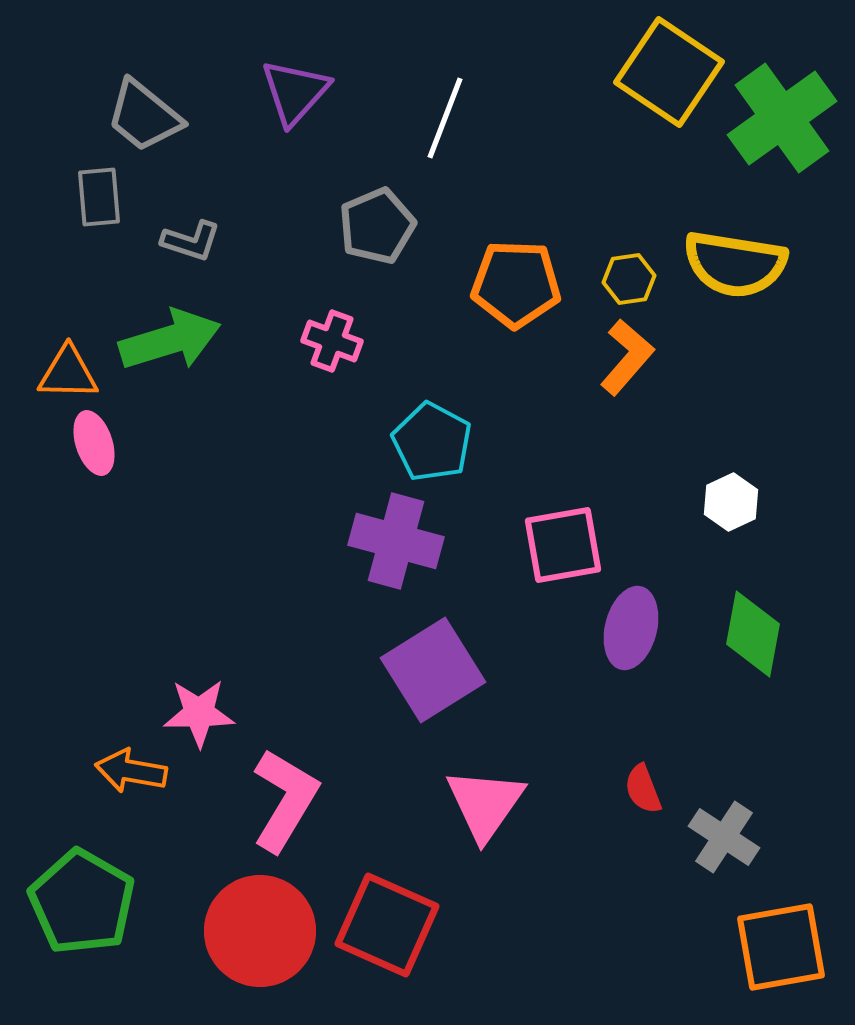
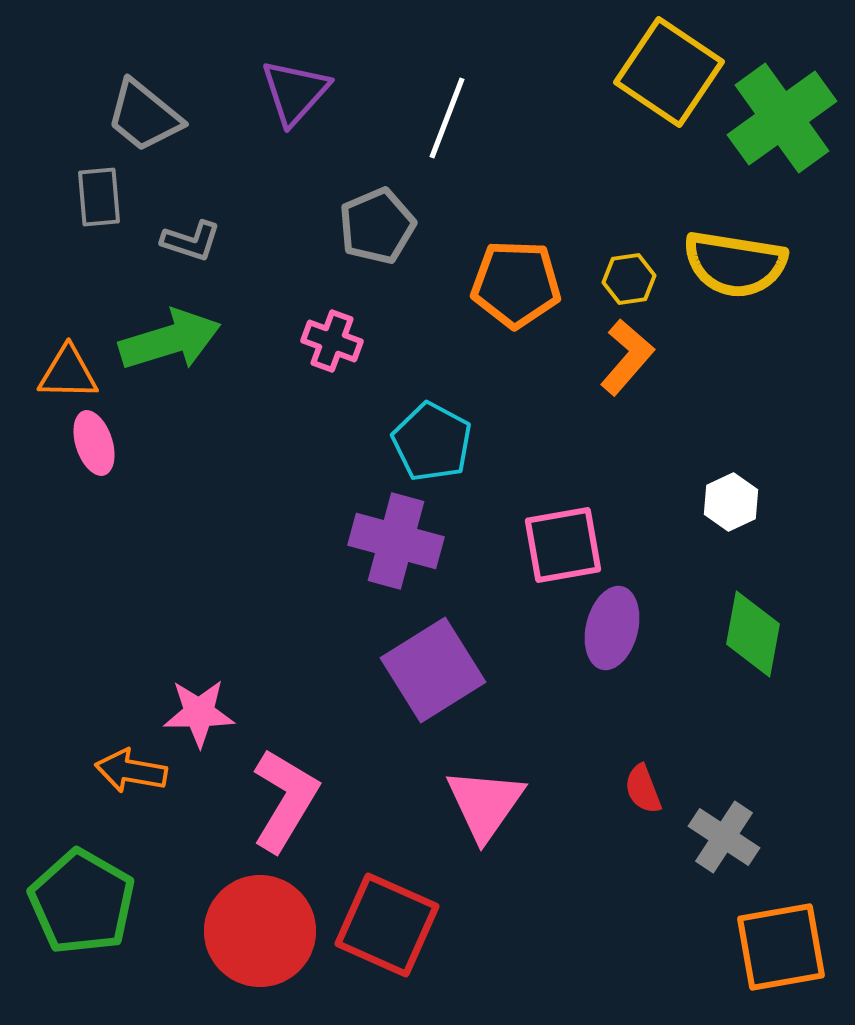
white line: moved 2 px right
purple ellipse: moved 19 px left
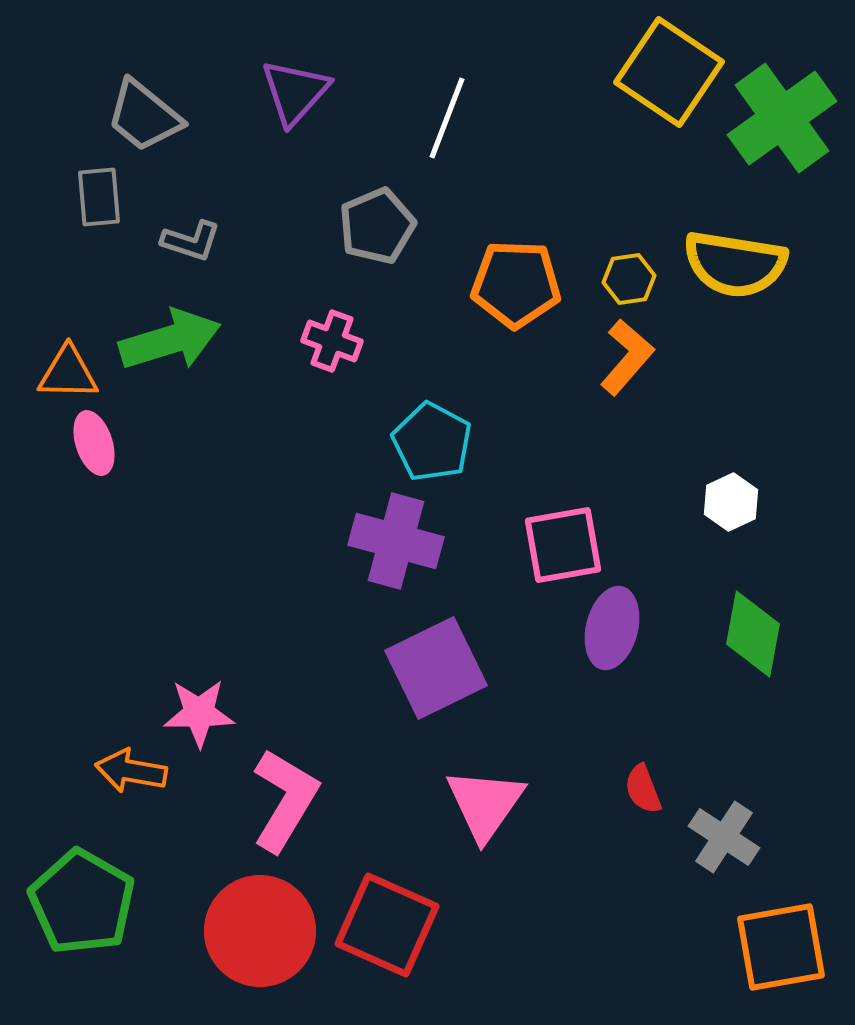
purple square: moved 3 px right, 2 px up; rotated 6 degrees clockwise
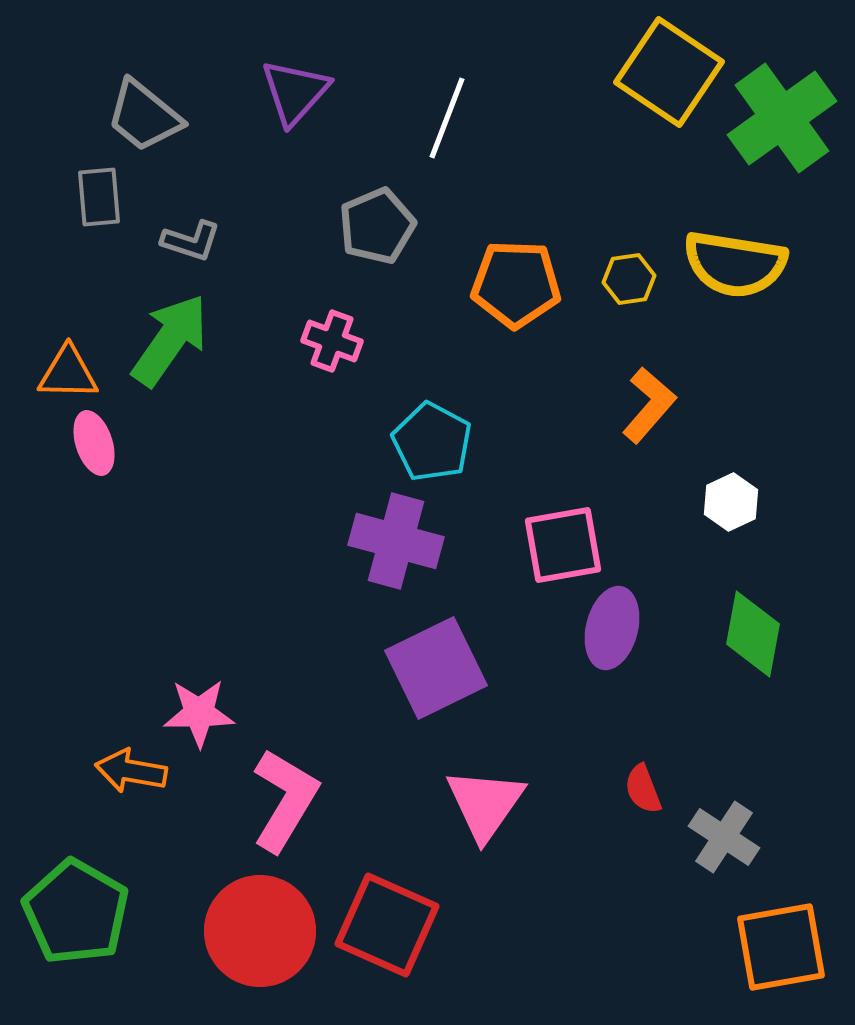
green arrow: rotated 38 degrees counterclockwise
orange L-shape: moved 22 px right, 48 px down
green pentagon: moved 6 px left, 10 px down
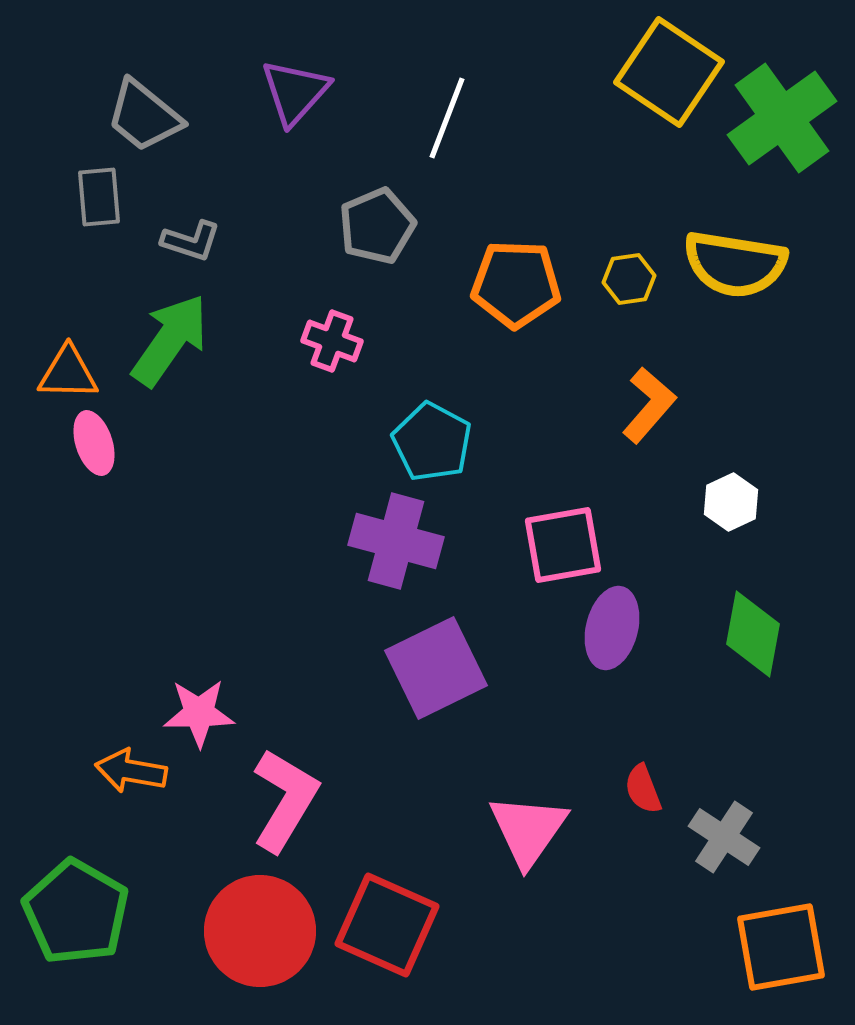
pink triangle: moved 43 px right, 26 px down
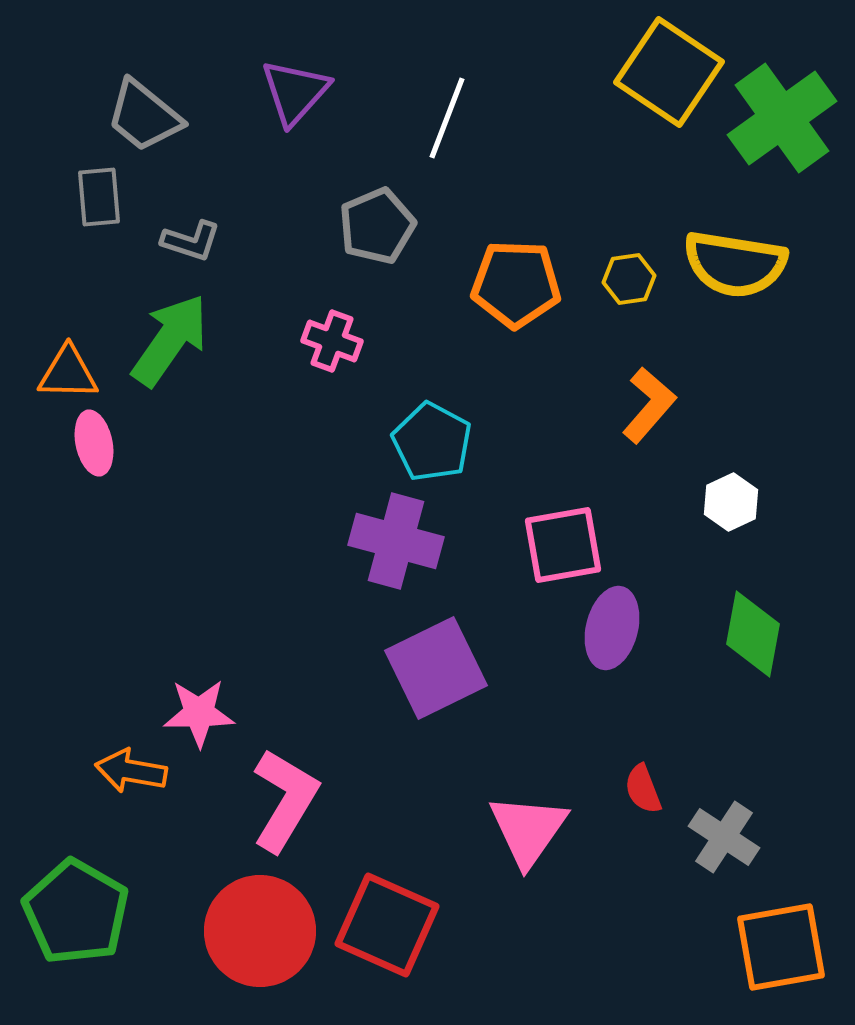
pink ellipse: rotated 6 degrees clockwise
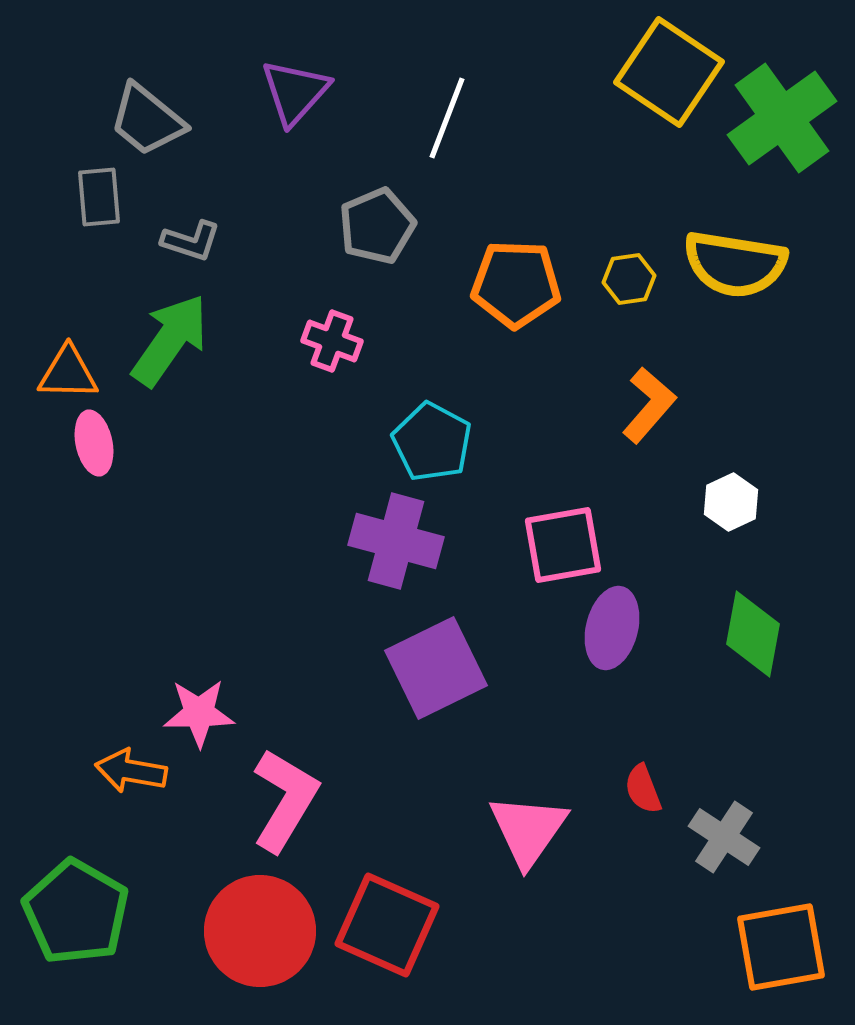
gray trapezoid: moved 3 px right, 4 px down
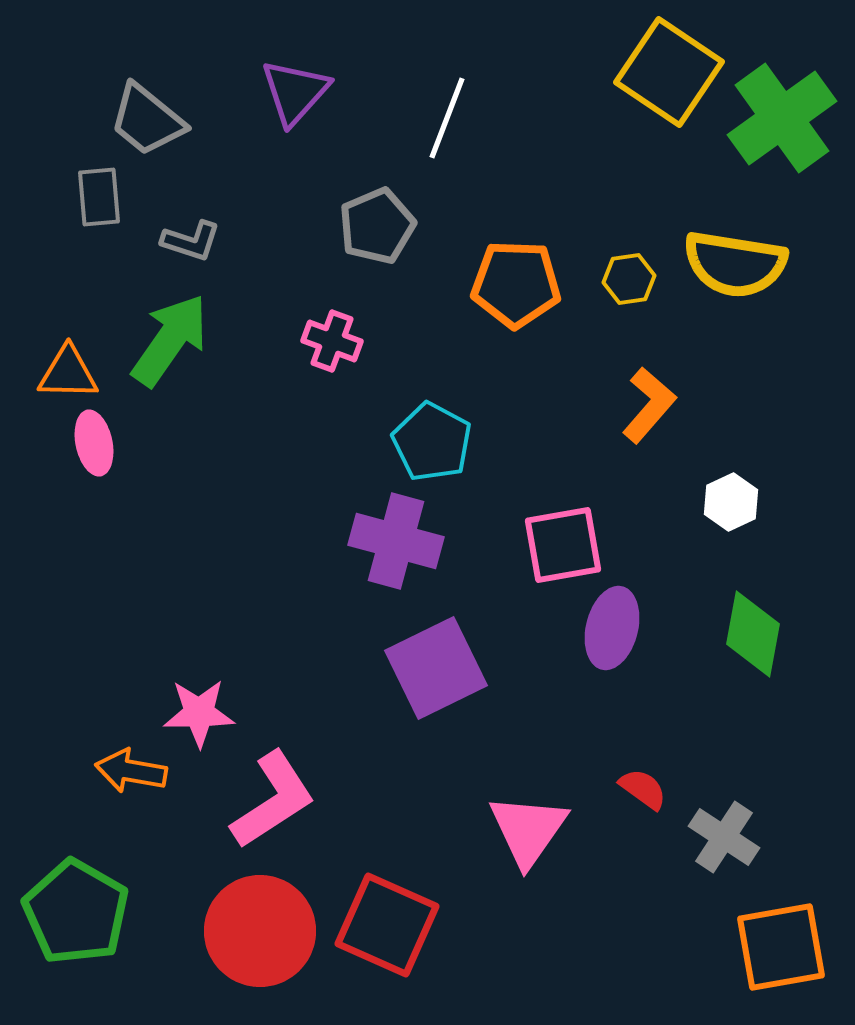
red semicircle: rotated 147 degrees clockwise
pink L-shape: moved 12 px left; rotated 26 degrees clockwise
